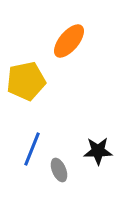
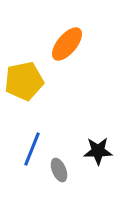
orange ellipse: moved 2 px left, 3 px down
yellow pentagon: moved 2 px left
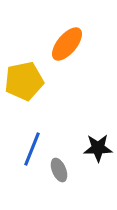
black star: moved 3 px up
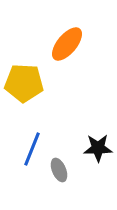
yellow pentagon: moved 2 px down; rotated 15 degrees clockwise
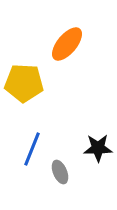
gray ellipse: moved 1 px right, 2 px down
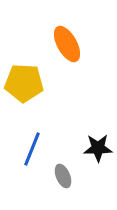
orange ellipse: rotated 69 degrees counterclockwise
gray ellipse: moved 3 px right, 4 px down
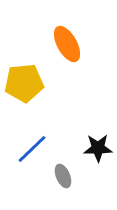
yellow pentagon: rotated 9 degrees counterclockwise
blue line: rotated 24 degrees clockwise
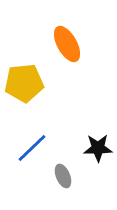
blue line: moved 1 px up
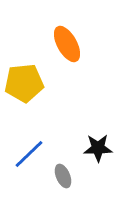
blue line: moved 3 px left, 6 px down
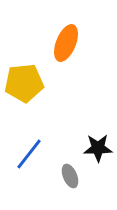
orange ellipse: moved 1 px left, 1 px up; rotated 51 degrees clockwise
blue line: rotated 8 degrees counterclockwise
gray ellipse: moved 7 px right
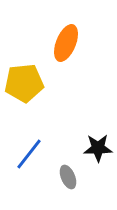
gray ellipse: moved 2 px left, 1 px down
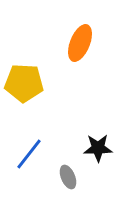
orange ellipse: moved 14 px right
yellow pentagon: rotated 9 degrees clockwise
